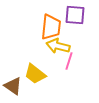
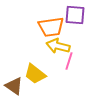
orange trapezoid: rotated 76 degrees clockwise
brown triangle: moved 1 px right
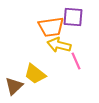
purple square: moved 2 px left, 2 px down
yellow arrow: moved 1 px right, 1 px up
pink line: moved 7 px right; rotated 42 degrees counterclockwise
brown triangle: rotated 42 degrees clockwise
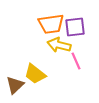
purple square: moved 2 px right, 10 px down; rotated 10 degrees counterclockwise
orange trapezoid: moved 3 px up
brown triangle: moved 1 px right, 1 px up
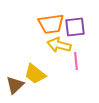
pink line: rotated 18 degrees clockwise
